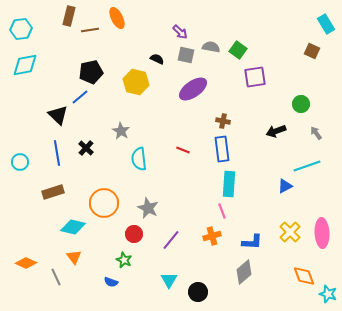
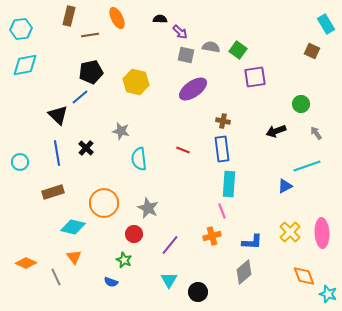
brown line at (90, 30): moved 5 px down
black semicircle at (157, 59): moved 3 px right, 40 px up; rotated 24 degrees counterclockwise
gray star at (121, 131): rotated 18 degrees counterclockwise
purple line at (171, 240): moved 1 px left, 5 px down
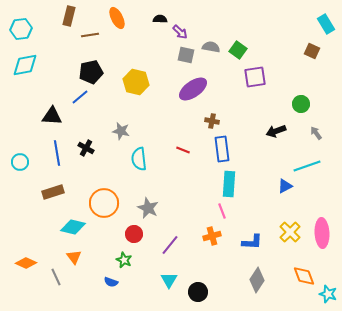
black triangle at (58, 115): moved 6 px left, 1 px down; rotated 40 degrees counterclockwise
brown cross at (223, 121): moved 11 px left
black cross at (86, 148): rotated 14 degrees counterclockwise
gray diamond at (244, 272): moved 13 px right, 8 px down; rotated 15 degrees counterclockwise
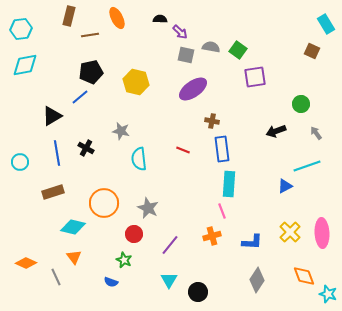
black triangle at (52, 116): rotated 35 degrees counterclockwise
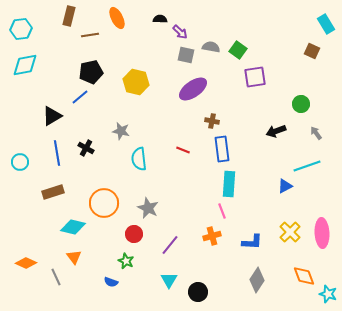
green star at (124, 260): moved 2 px right, 1 px down
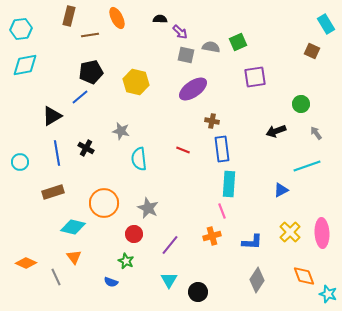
green square at (238, 50): moved 8 px up; rotated 30 degrees clockwise
blue triangle at (285, 186): moved 4 px left, 4 px down
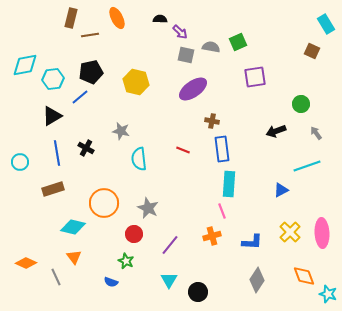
brown rectangle at (69, 16): moved 2 px right, 2 px down
cyan hexagon at (21, 29): moved 32 px right, 50 px down
brown rectangle at (53, 192): moved 3 px up
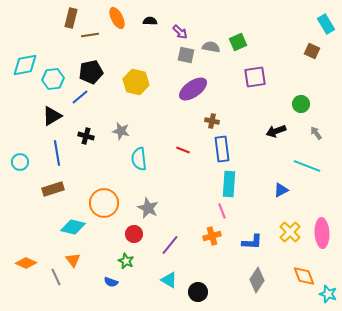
black semicircle at (160, 19): moved 10 px left, 2 px down
black cross at (86, 148): moved 12 px up; rotated 14 degrees counterclockwise
cyan line at (307, 166): rotated 40 degrees clockwise
orange triangle at (74, 257): moved 1 px left, 3 px down
cyan triangle at (169, 280): rotated 30 degrees counterclockwise
